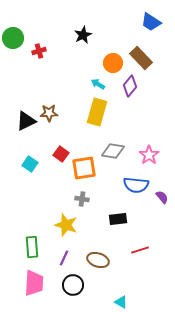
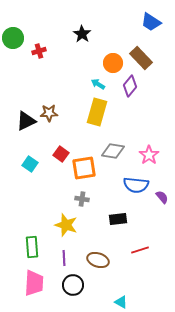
black star: moved 1 px left, 1 px up; rotated 12 degrees counterclockwise
purple line: rotated 28 degrees counterclockwise
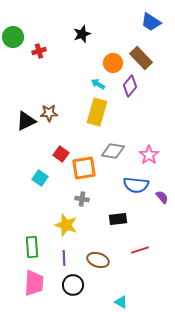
black star: rotated 18 degrees clockwise
green circle: moved 1 px up
cyan square: moved 10 px right, 14 px down
